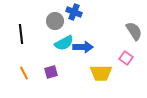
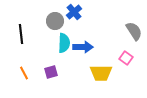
blue cross: rotated 28 degrees clockwise
cyan semicircle: rotated 60 degrees counterclockwise
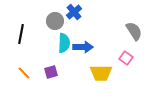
black line: rotated 18 degrees clockwise
orange line: rotated 16 degrees counterclockwise
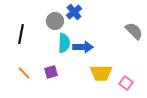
gray semicircle: rotated 12 degrees counterclockwise
pink square: moved 25 px down
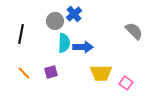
blue cross: moved 2 px down
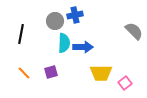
blue cross: moved 1 px right, 1 px down; rotated 28 degrees clockwise
pink square: moved 1 px left; rotated 16 degrees clockwise
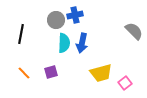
gray circle: moved 1 px right, 1 px up
blue arrow: moved 1 px left, 4 px up; rotated 102 degrees clockwise
yellow trapezoid: rotated 15 degrees counterclockwise
